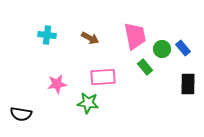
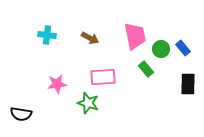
green circle: moved 1 px left
green rectangle: moved 1 px right, 2 px down
green star: rotated 10 degrees clockwise
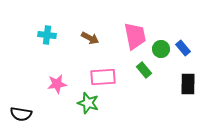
green rectangle: moved 2 px left, 1 px down
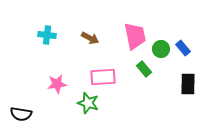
green rectangle: moved 1 px up
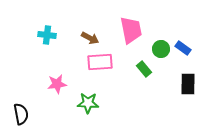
pink trapezoid: moved 4 px left, 6 px up
blue rectangle: rotated 14 degrees counterclockwise
pink rectangle: moved 3 px left, 15 px up
green star: rotated 15 degrees counterclockwise
black semicircle: rotated 110 degrees counterclockwise
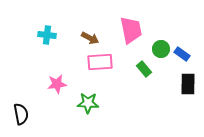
blue rectangle: moved 1 px left, 6 px down
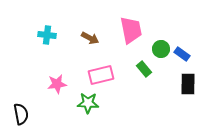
pink rectangle: moved 1 px right, 13 px down; rotated 10 degrees counterclockwise
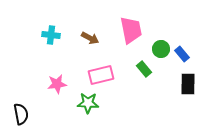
cyan cross: moved 4 px right
blue rectangle: rotated 14 degrees clockwise
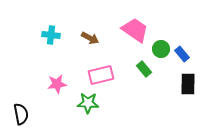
pink trapezoid: moved 4 px right; rotated 44 degrees counterclockwise
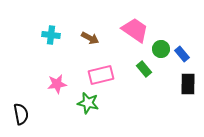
green star: rotated 10 degrees clockwise
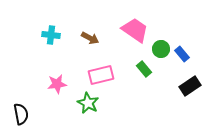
black rectangle: moved 2 px right, 2 px down; rotated 55 degrees clockwise
green star: rotated 15 degrees clockwise
